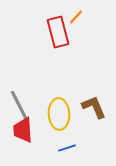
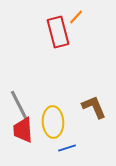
yellow ellipse: moved 6 px left, 8 px down
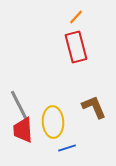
red rectangle: moved 18 px right, 15 px down
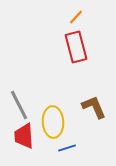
red trapezoid: moved 1 px right, 6 px down
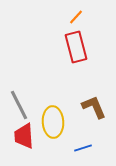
blue line: moved 16 px right
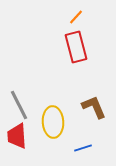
red trapezoid: moved 7 px left
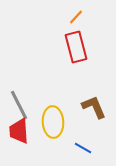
red trapezoid: moved 2 px right, 5 px up
blue line: rotated 48 degrees clockwise
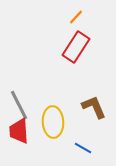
red rectangle: rotated 48 degrees clockwise
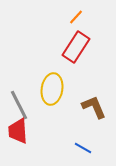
yellow ellipse: moved 1 px left, 33 px up; rotated 12 degrees clockwise
red trapezoid: moved 1 px left
